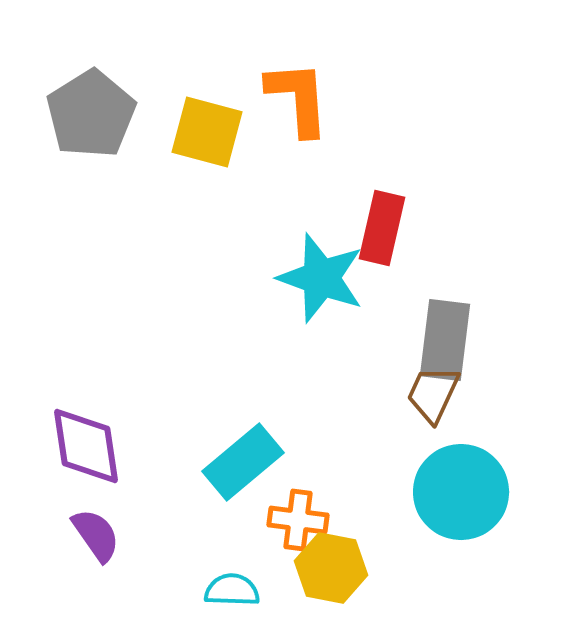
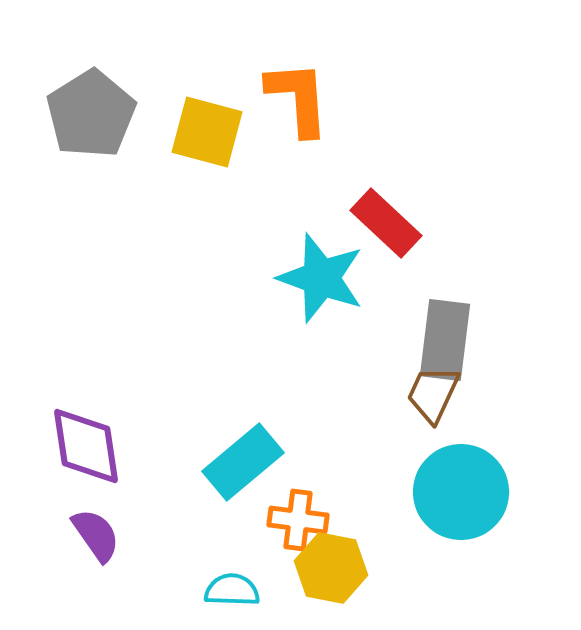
red rectangle: moved 4 px right, 5 px up; rotated 60 degrees counterclockwise
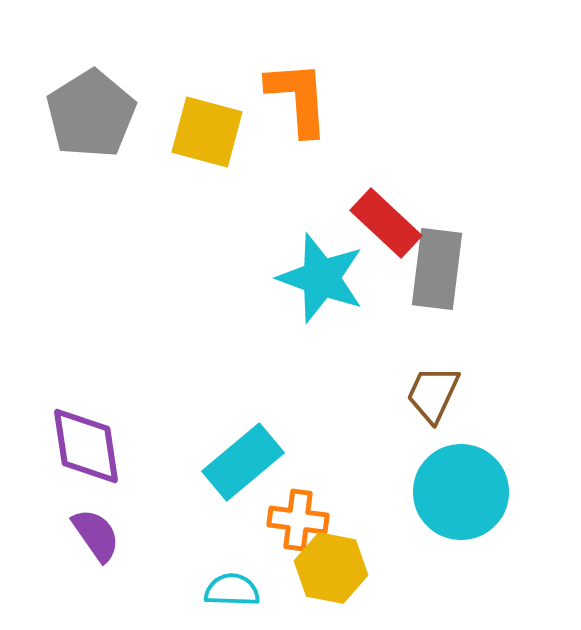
gray rectangle: moved 8 px left, 71 px up
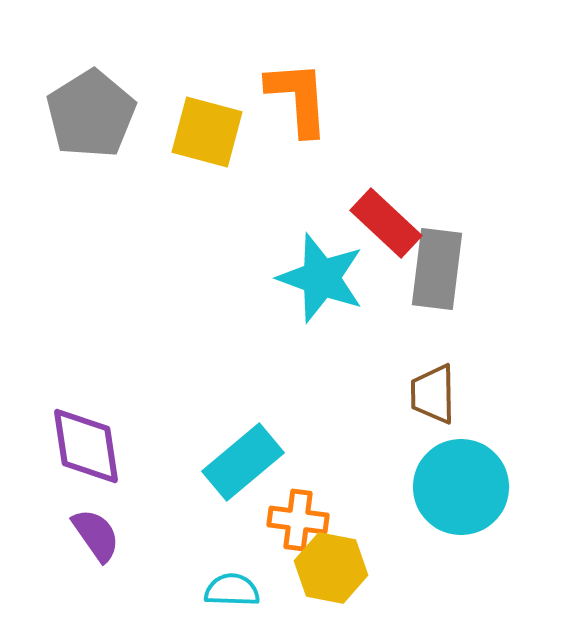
brown trapezoid: rotated 26 degrees counterclockwise
cyan circle: moved 5 px up
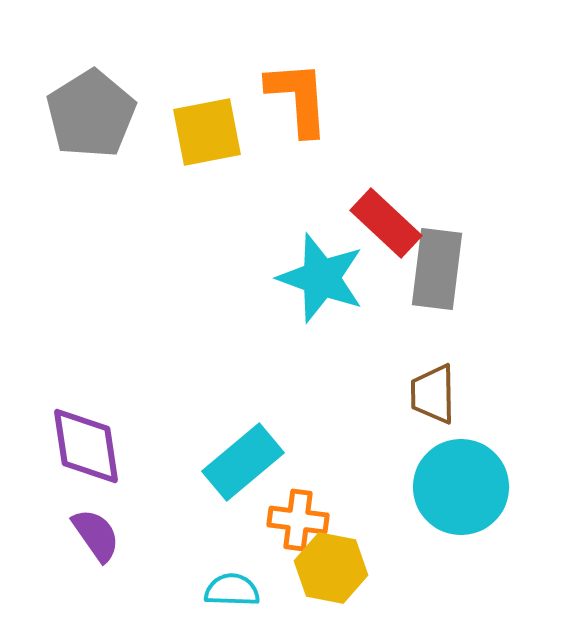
yellow square: rotated 26 degrees counterclockwise
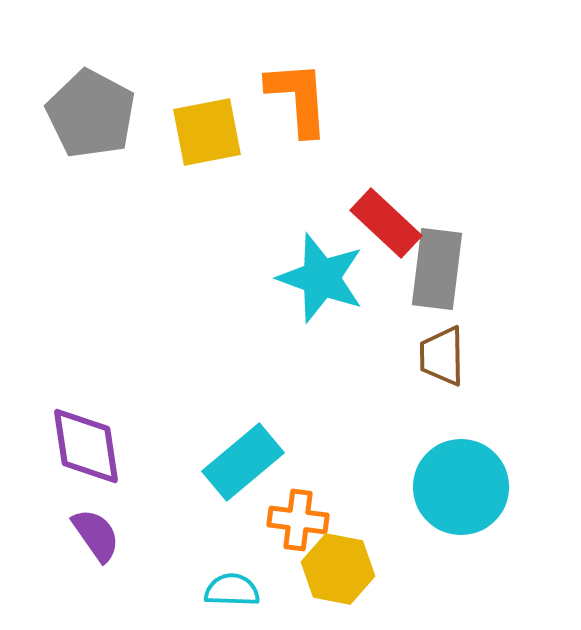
gray pentagon: rotated 12 degrees counterclockwise
brown trapezoid: moved 9 px right, 38 px up
yellow hexagon: moved 7 px right, 1 px down
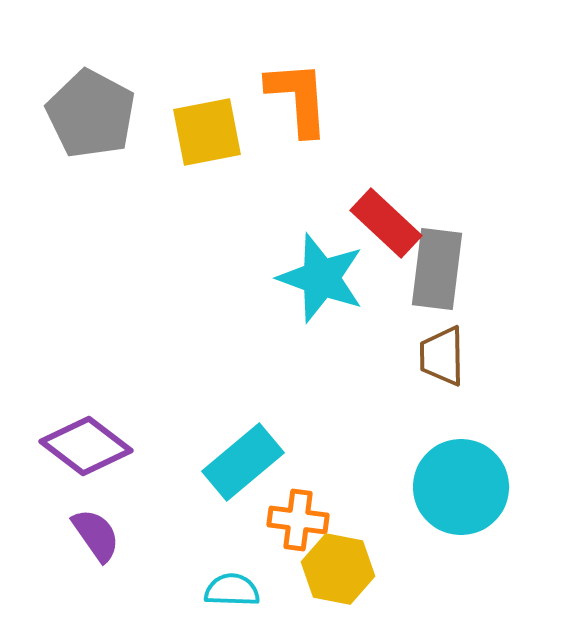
purple diamond: rotated 44 degrees counterclockwise
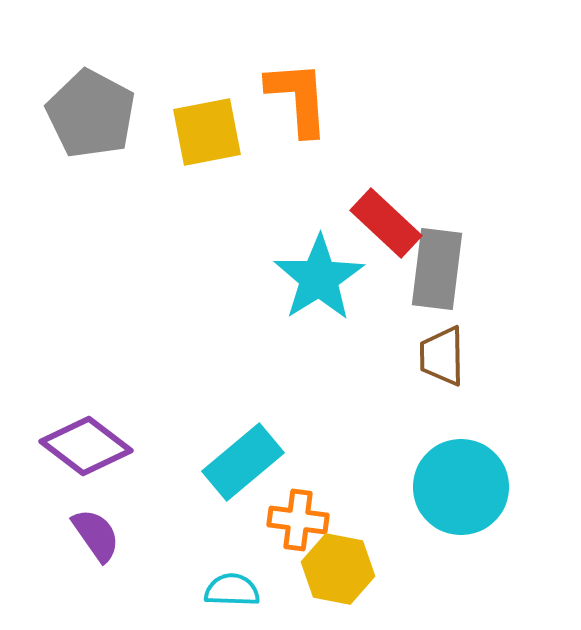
cyan star: moved 2 px left; rotated 20 degrees clockwise
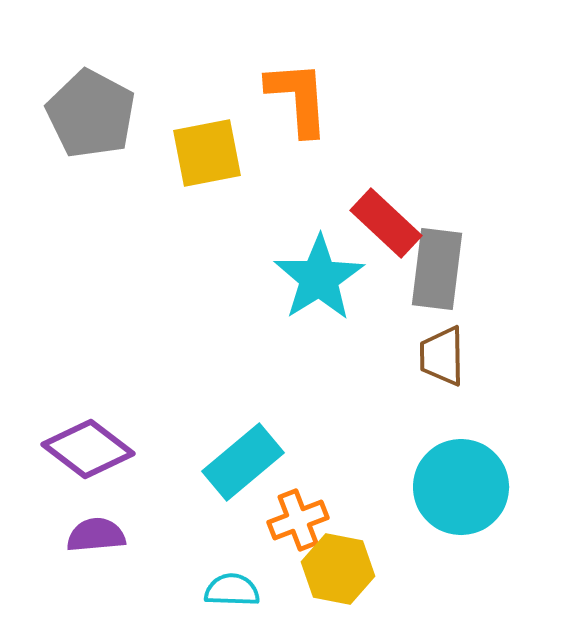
yellow square: moved 21 px down
purple diamond: moved 2 px right, 3 px down
orange cross: rotated 28 degrees counterclockwise
purple semicircle: rotated 60 degrees counterclockwise
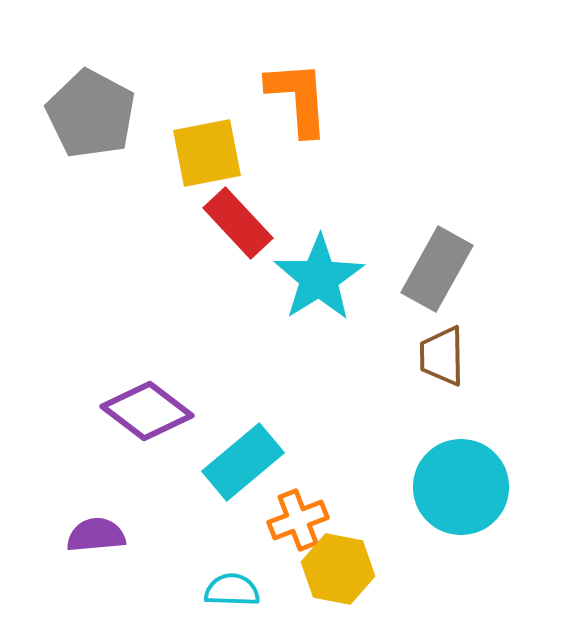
red rectangle: moved 148 px left; rotated 4 degrees clockwise
gray rectangle: rotated 22 degrees clockwise
purple diamond: moved 59 px right, 38 px up
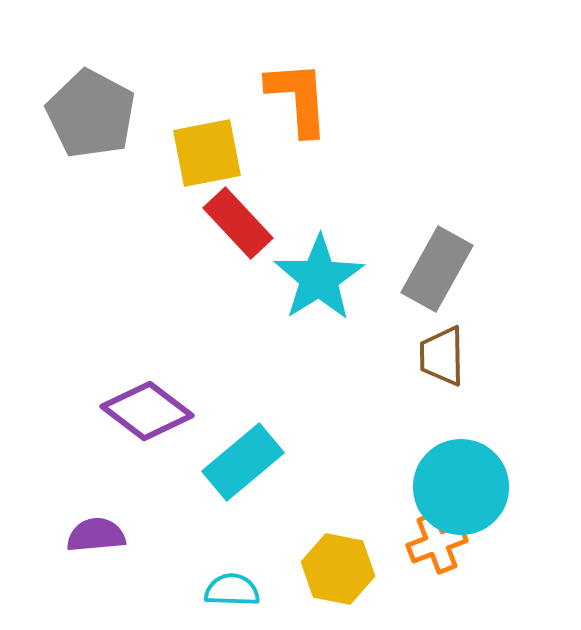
orange cross: moved 139 px right, 23 px down
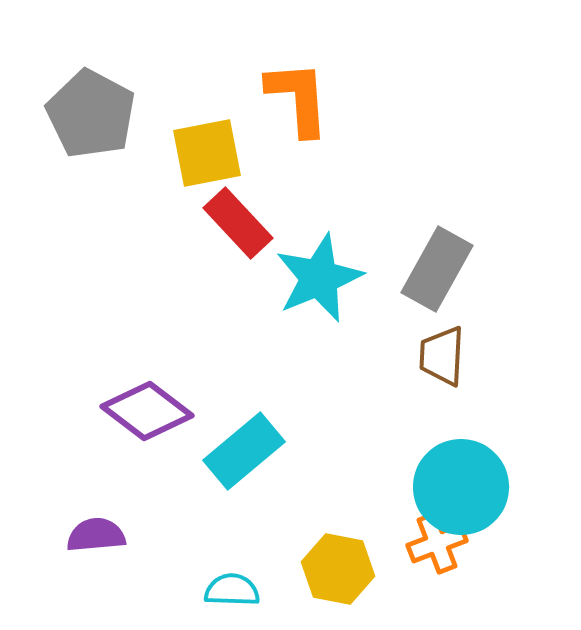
cyan star: rotated 10 degrees clockwise
brown trapezoid: rotated 4 degrees clockwise
cyan rectangle: moved 1 px right, 11 px up
